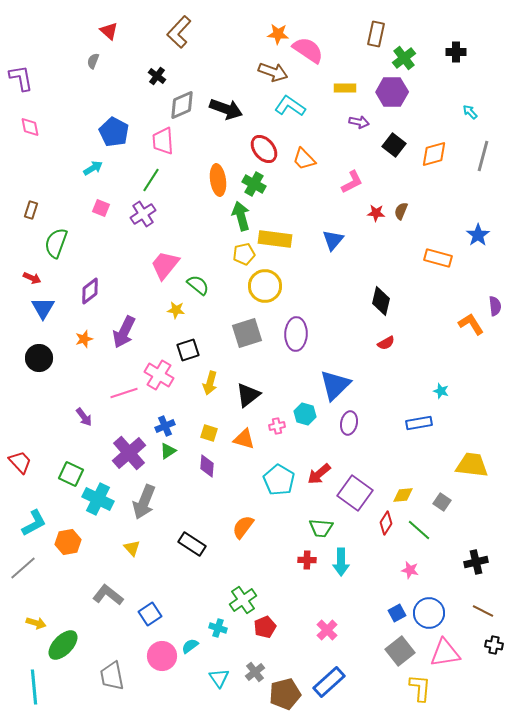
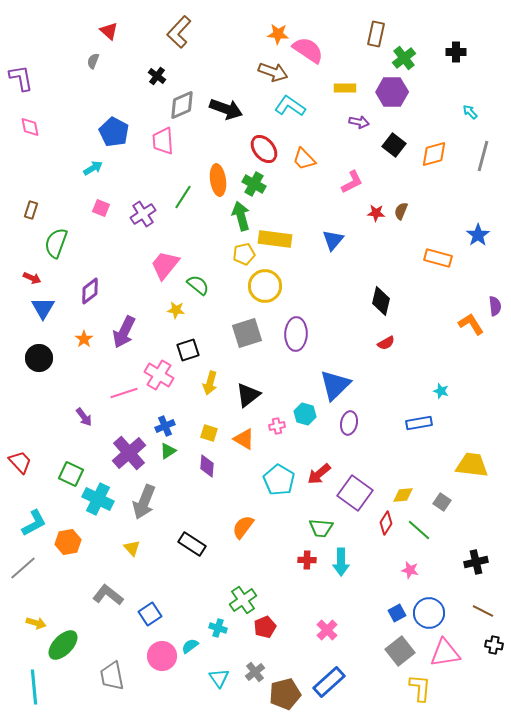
green line at (151, 180): moved 32 px right, 17 px down
orange star at (84, 339): rotated 18 degrees counterclockwise
orange triangle at (244, 439): rotated 15 degrees clockwise
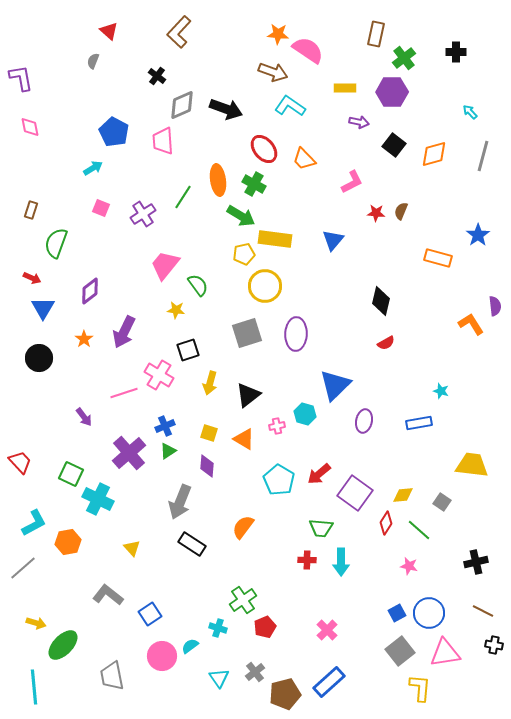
green arrow at (241, 216): rotated 136 degrees clockwise
green semicircle at (198, 285): rotated 15 degrees clockwise
purple ellipse at (349, 423): moved 15 px right, 2 px up
gray arrow at (144, 502): moved 36 px right
pink star at (410, 570): moved 1 px left, 4 px up
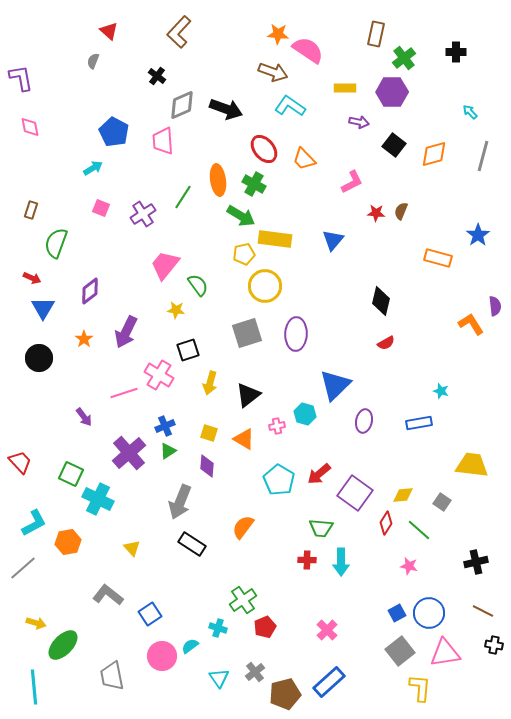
purple arrow at (124, 332): moved 2 px right
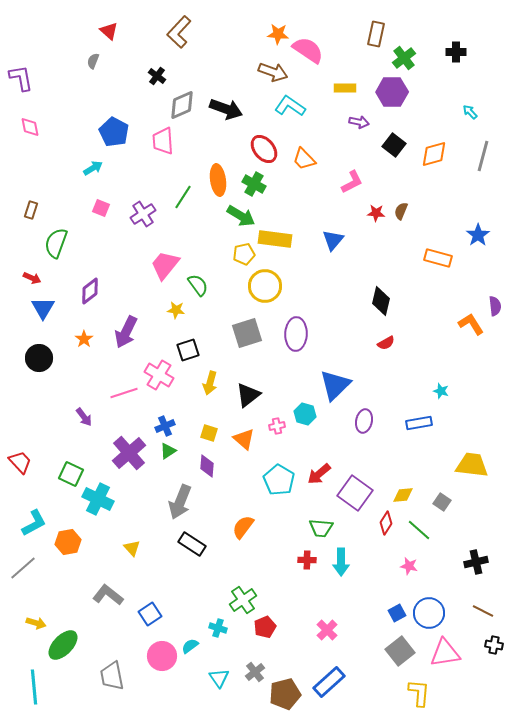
orange triangle at (244, 439): rotated 10 degrees clockwise
yellow L-shape at (420, 688): moved 1 px left, 5 px down
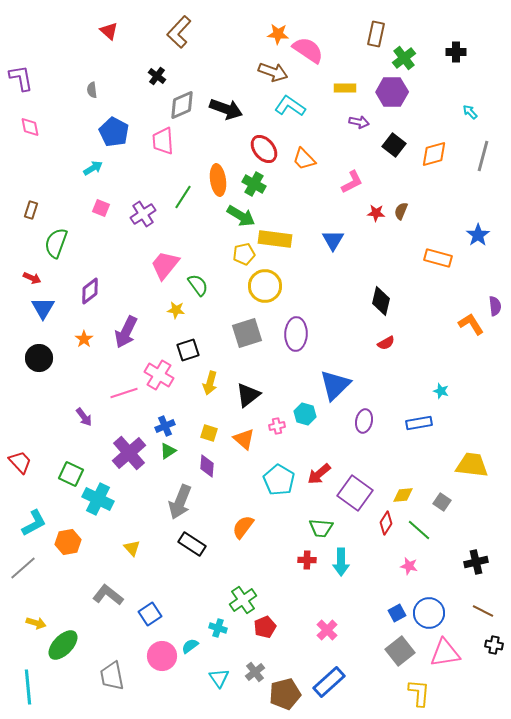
gray semicircle at (93, 61): moved 1 px left, 29 px down; rotated 28 degrees counterclockwise
blue triangle at (333, 240): rotated 10 degrees counterclockwise
cyan line at (34, 687): moved 6 px left
